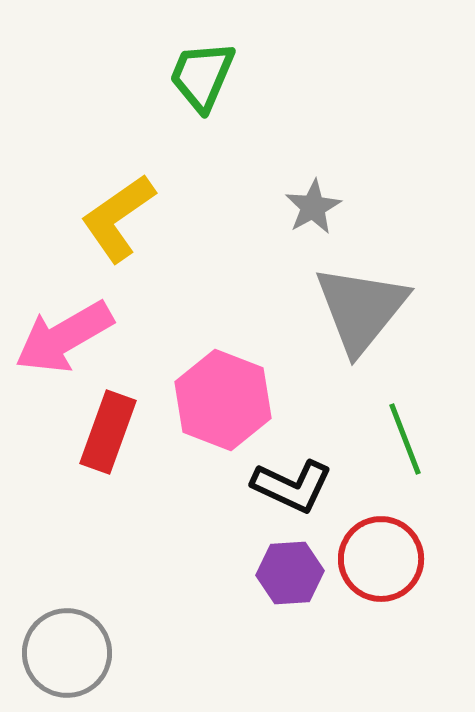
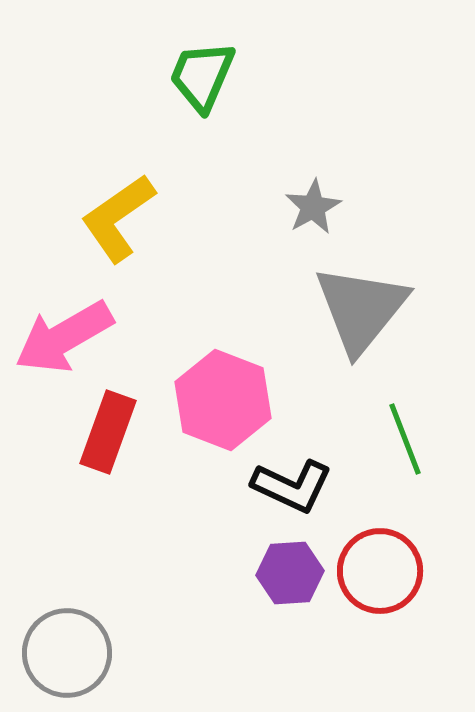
red circle: moved 1 px left, 12 px down
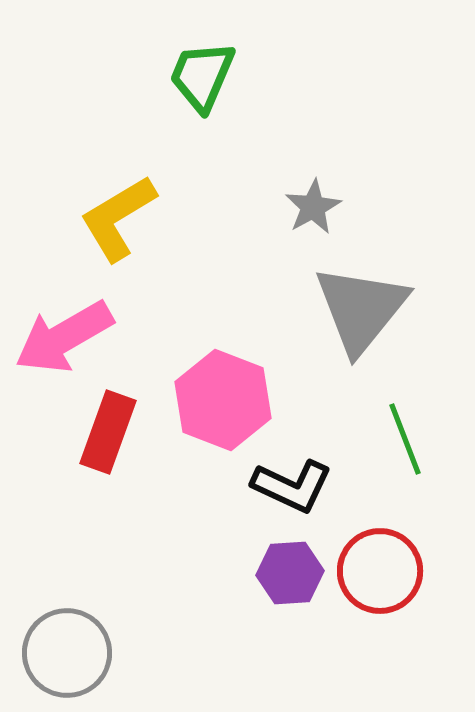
yellow L-shape: rotated 4 degrees clockwise
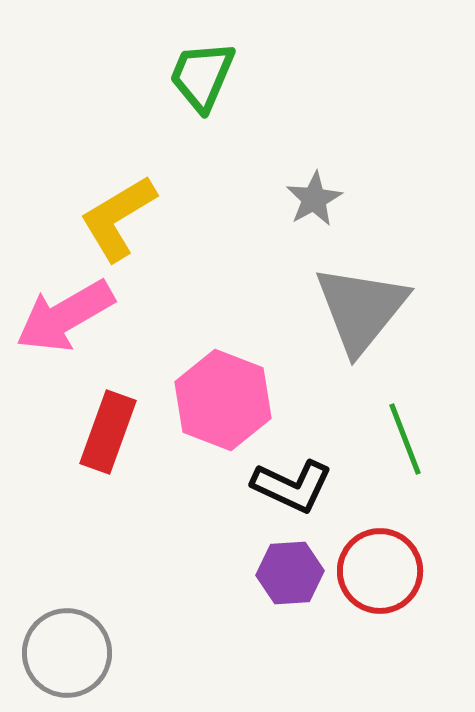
gray star: moved 1 px right, 8 px up
pink arrow: moved 1 px right, 21 px up
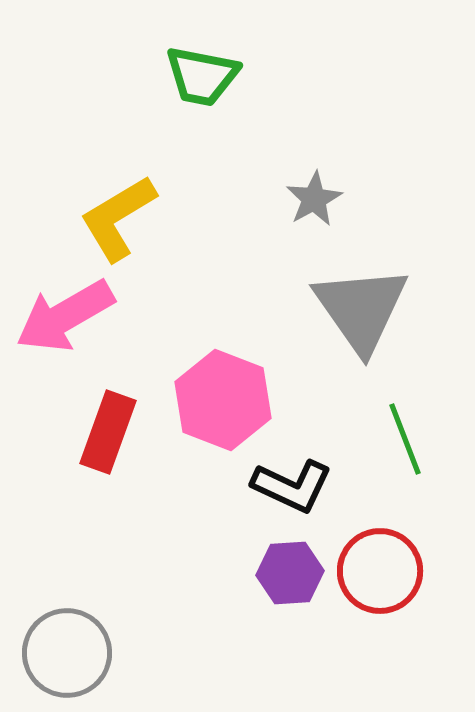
green trapezoid: rotated 102 degrees counterclockwise
gray triangle: rotated 14 degrees counterclockwise
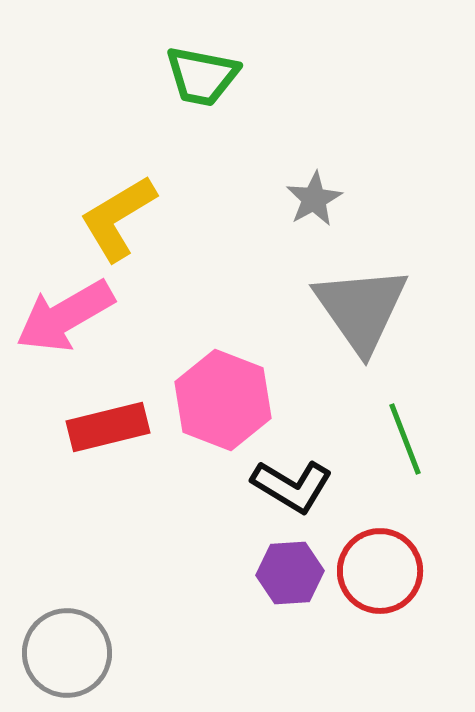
red rectangle: moved 5 px up; rotated 56 degrees clockwise
black L-shape: rotated 6 degrees clockwise
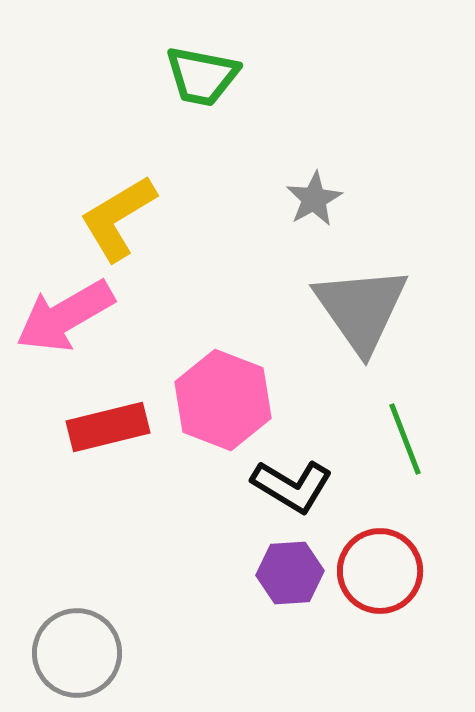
gray circle: moved 10 px right
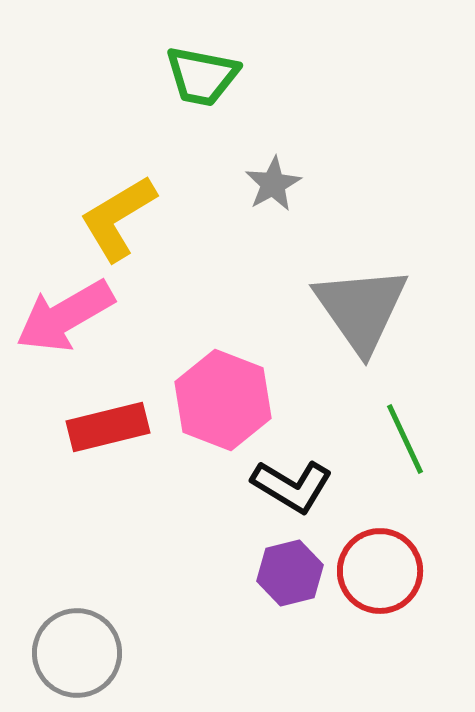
gray star: moved 41 px left, 15 px up
green line: rotated 4 degrees counterclockwise
purple hexagon: rotated 10 degrees counterclockwise
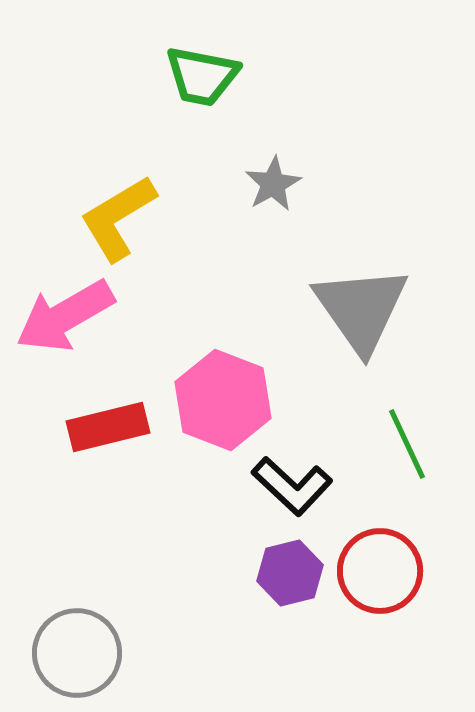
green line: moved 2 px right, 5 px down
black L-shape: rotated 12 degrees clockwise
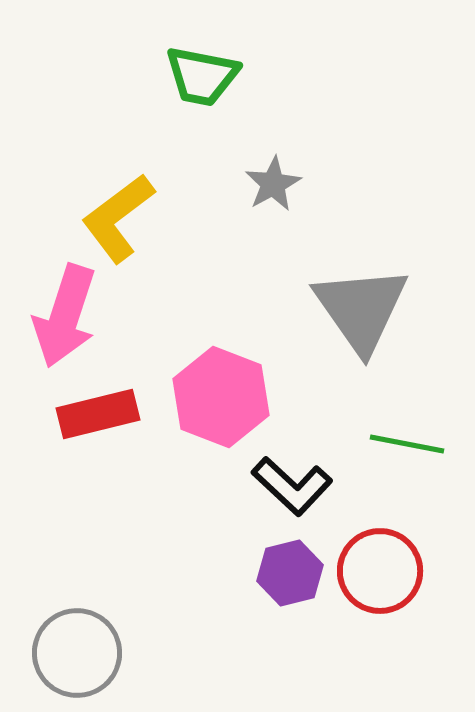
yellow L-shape: rotated 6 degrees counterclockwise
pink arrow: rotated 42 degrees counterclockwise
pink hexagon: moved 2 px left, 3 px up
red rectangle: moved 10 px left, 13 px up
green line: rotated 54 degrees counterclockwise
